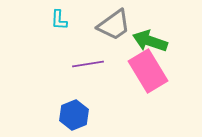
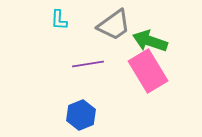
blue hexagon: moved 7 px right
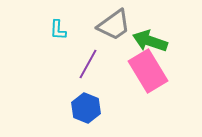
cyan L-shape: moved 1 px left, 10 px down
purple line: rotated 52 degrees counterclockwise
blue hexagon: moved 5 px right, 7 px up; rotated 16 degrees counterclockwise
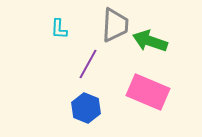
gray trapezoid: moved 1 px right; rotated 51 degrees counterclockwise
cyan L-shape: moved 1 px right, 1 px up
pink rectangle: moved 21 px down; rotated 36 degrees counterclockwise
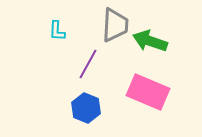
cyan L-shape: moved 2 px left, 2 px down
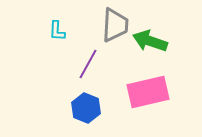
pink rectangle: rotated 36 degrees counterclockwise
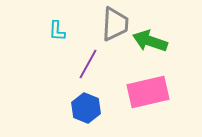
gray trapezoid: moved 1 px up
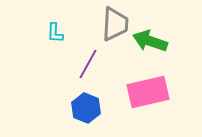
cyan L-shape: moved 2 px left, 2 px down
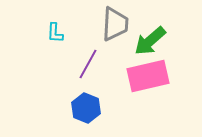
green arrow: rotated 60 degrees counterclockwise
pink rectangle: moved 16 px up
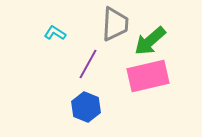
cyan L-shape: rotated 120 degrees clockwise
blue hexagon: moved 1 px up
